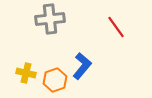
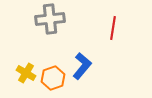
red line: moved 3 px left, 1 px down; rotated 45 degrees clockwise
yellow cross: rotated 18 degrees clockwise
orange hexagon: moved 2 px left, 2 px up
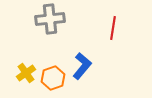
yellow cross: rotated 24 degrees clockwise
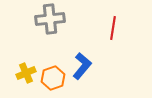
yellow cross: rotated 12 degrees clockwise
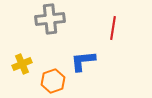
blue L-shape: moved 1 px right, 5 px up; rotated 136 degrees counterclockwise
yellow cross: moved 4 px left, 9 px up
orange hexagon: moved 3 px down
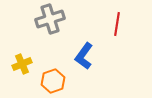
gray cross: rotated 12 degrees counterclockwise
red line: moved 4 px right, 4 px up
blue L-shape: moved 1 px right, 5 px up; rotated 48 degrees counterclockwise
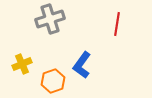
blue L-shape: moved 2 px left, 9 px down
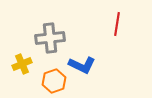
gray cross: moved 19 px down; rotated 12 degrees clockwise
blue L-shape: rotated 100 degrees counterclockwise
orange hexagon: moved 1 px right
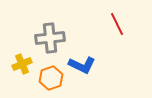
red line: rotated 35 degrees counterclockwise
orange hexagon: moved 3 px left, 3 px up
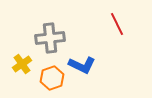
yellow cross: rotated 12 degrees counterclockwise
orange hexagon: moved 1 px right
